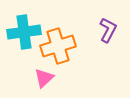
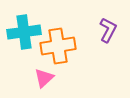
orange cross: rotated 8 degrees clockwise
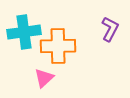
purple L-shape: moved 2 px right, 1 px up
orange cross: rotated 8 degrees clockwise
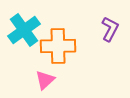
cyan cross: moved 2 px up; rotated 28 degrees counterclockwise
pink triangle: moved 1 px right, 2 px down
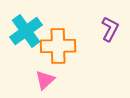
cyan cross: moved 2 px right, 1 px down
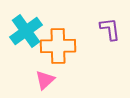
purple L-shape: rotated 35 degrees counterclockwise
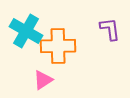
cyan cross: rotated 24 degrees counterclockwise
pink triangle: moved 2 px left; rotated 10 degrees clockwise
